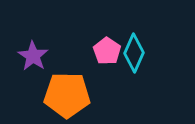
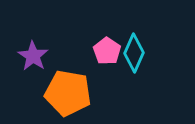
orange pentagon: moved 1 px right, 2 px up; rotated 9 degrees clockwise
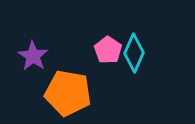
pink pentagon: moved 1 px right, 1 px up
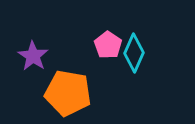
pink pentagon: moved 5 px up
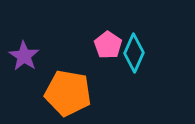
purple star: moved 9 px left
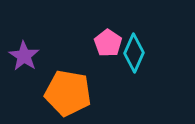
pink pentagon: moved 2 px up
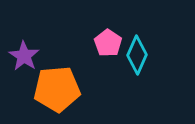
cyan diamond: moved 3 px right, 2 px down
orange pentagon: moved 11 px left, 4 px up; rotated 15 degrees counterclockwise
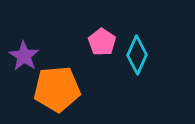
pink pentagon: moved 6 px left, 1 px up
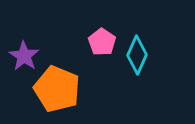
orange pentagon: rotated 27 degrees clockwise
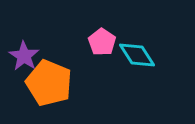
cyan diamond: rotated 57 degrees counterclockwise
orange pentagon: moved 8 px left, 6 px up
